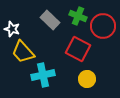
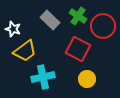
green cross: rotated 12 degrees clockwise
white star: moved 1 px right
yellow trapezoid: moved 2 px right, 1 px up; rotated 85 degrees counterclockwise
cyan cross: moved 2 px down
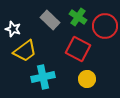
green cross: moved 1 px down
red circle: moved 2 px right
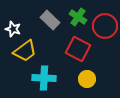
cyan cross: moved 1 px right, 1 px down; rotated 15 degrees clockwise
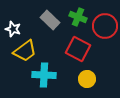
green cross: rotated 12 degrees counterclockwise
cyan cross: moved 3 px up
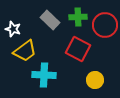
green cross: rotated 24 degrees counterclockwise
red circle: moved 1 px up
yellow circle: moved 8 px right, 1 px down
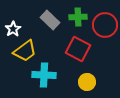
white star: rotated 21 degrees clockwise
yellow circle: moved 8 px left, 2 px down
